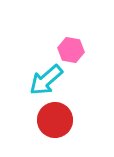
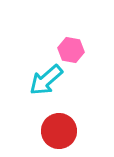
red circle: moved 4 px right, 11 px down
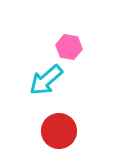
pink hexagon: moved 2 px left, 3 px up
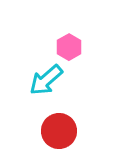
pink hexagon: rotated 20 degrees clockwise
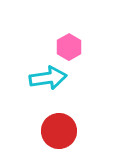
cyan arrow: moved 2 px right, 2 px up; rotated 147 degrees counterclockwise
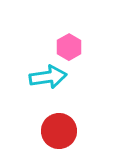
cyan arrow: moved 1 px up
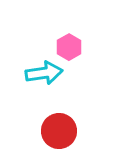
cyan arrow: moved 4 px left, 4 px up
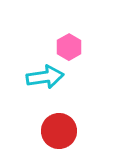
cyan arrow: moved 1 px right, 4 px down
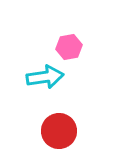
pink hexagon: rotated 20 degrees clockwise
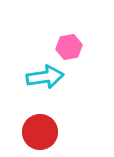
red circle: moved 19 px left, 1 px down
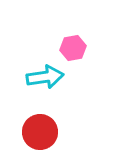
pink hexagon: moved 4 px right, 1 px down
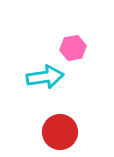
red circle: moved 20 px right
